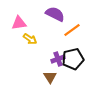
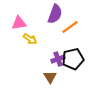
purple semicircle: rotated 84 degrees clockwise
orange line: moved 2 px left, 3 px up
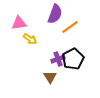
black pentagon: rotated 15 degrees counterclockwise
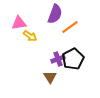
yellow arrow: moved 3 px up
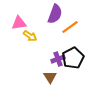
black pentagon: moved 1 px up
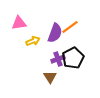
purple semicircle: moved 19 px down
yellow arrow: moved 3 px right, 5 px down; rotated 56 degrees counterclockwise
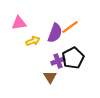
purple cross: moved 2 px down
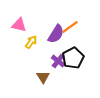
pink triangle: moved 2 px down; rotated 21 degrees clockwise
purple semicircle: moved 1 px right, 1 px down; rotated 12 degrees clockwise
yellow arrow: moved 2 px left, 1 px down; rotated 32 degrees counterclockwise
purple cross: rotated 32 degrees counterclockwise
brown triangle: moved 7 px left
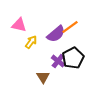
purple semicircle: rotated 18 degrees clockwise
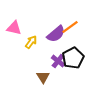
pink triangle: moved 5 px left, 3 px down
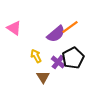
pink triangle: rotated 21 degrees clockwise
yellow arrow: moved 5 px right, 14 px down; rotated 64 degrees counterclockwise
purple cross: moved 1 px down
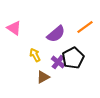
orange line: moved 15 px right
yellow arrow: moved 1 px left, 1 px up
brown triangle: rotated 32 degrees clockwise
